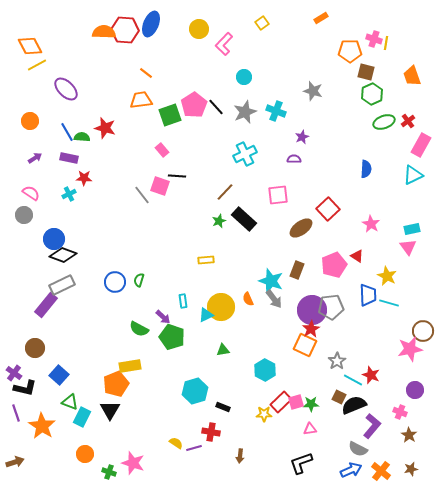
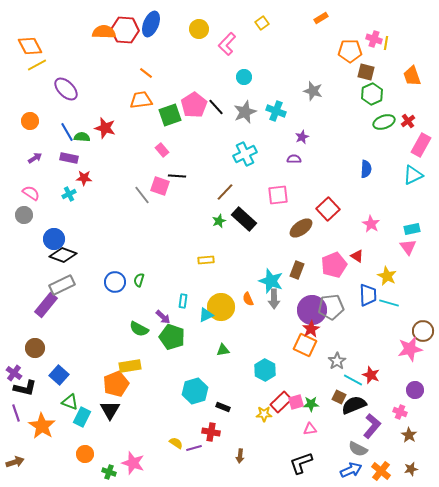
pink L-shape at (224, 44): moved 3 px right
gray arrow at (274, 299): rotated 36 degrees clockwise
cyan rectangle at (183, 301): rotated 16 degrees clockwise
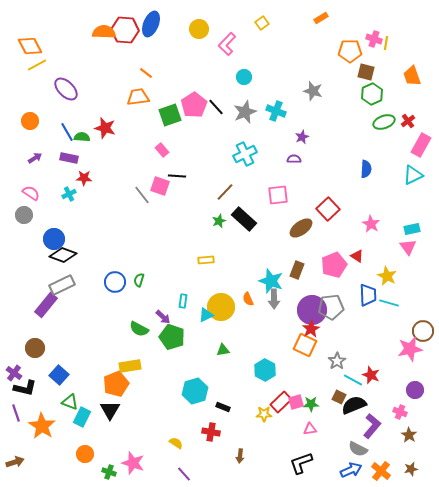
orange trapezoid at (141, 100): moved 3 px left, 3 px up
purple line at (194, 448): moved 10 px left, 26 px down; rotated 63 degrees clockwise
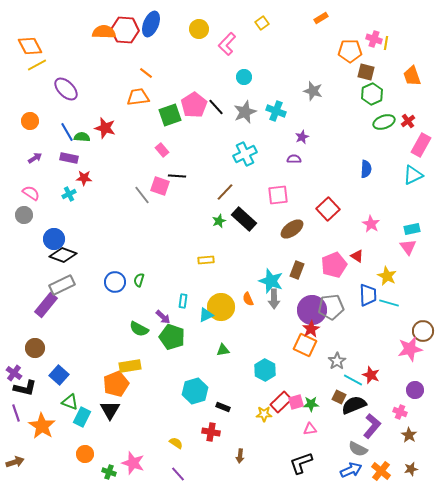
brown ellipse at (301, 228): moved 9 px left, 1 px down
purple line at (184, 474): moved 6 px left
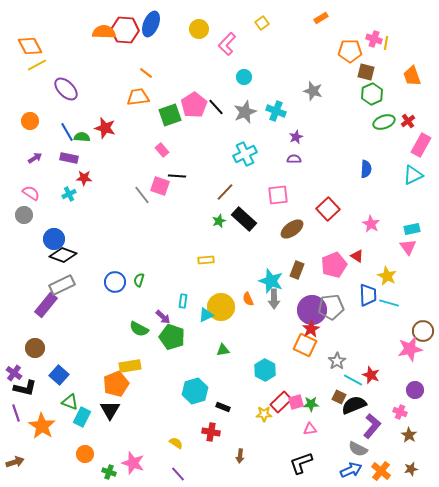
purple star at (302, 137): moved 6 px left
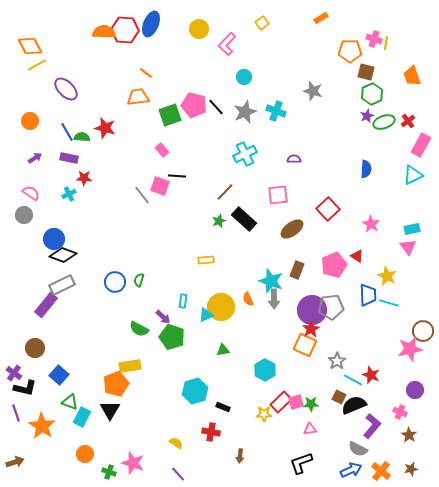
pink pentagon at (194, 105): rotated 25 degrees counterclockwise
purple star at (296, 137): moved 71 px right, 21 px up
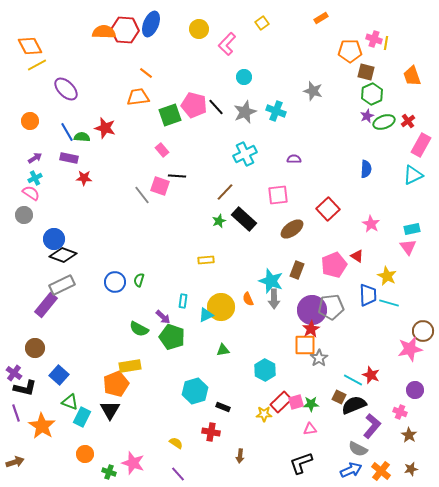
cyan cross at (69, 194): moved 34 px left, 16 px up
orange square at (305, 345): rotated 25 degrees counterclockwise
gray star at (337, 361): moved 18 px left, 3 px up
